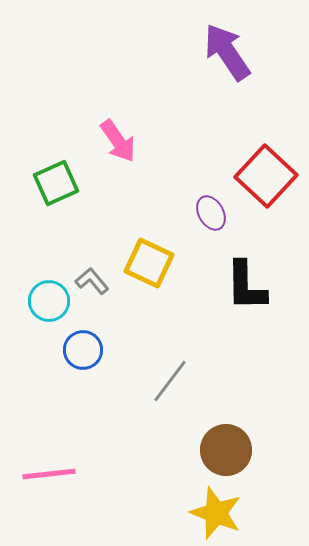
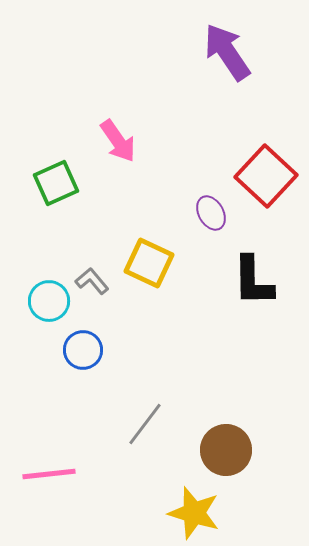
black L-shape: moved 7 px right, 5 px up
gray line: moved 25 px left, 43 px down
yellow star: moved 22 px left; rotated 4 degrees counterclockwise
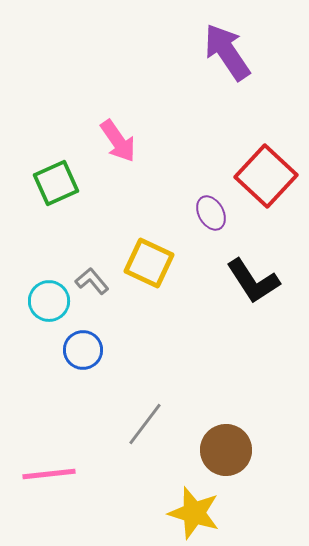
black L-shape: rotated 32 degrees counterclockwise
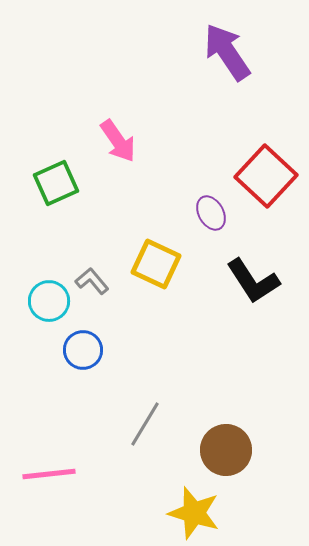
yellow square: moved 7 px right, 1 px down
gray line: rotated 6 degrees counterclockwise
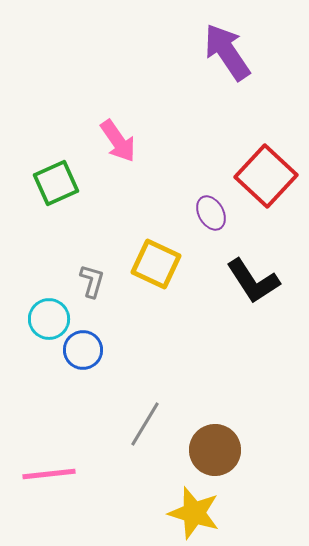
gray L-shape: rotated 56 degrees clockwise
cyan circle: moved 18 px down
brown circle: moved 11 px left
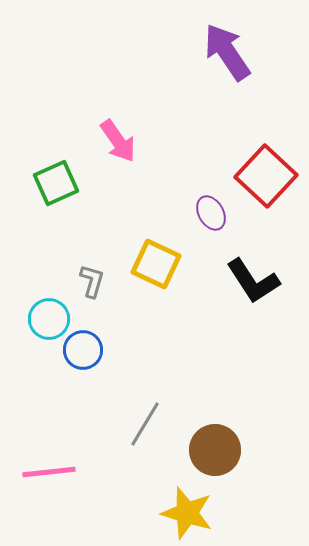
pink line: moved 2 px up
yellow star: moved 7 px left
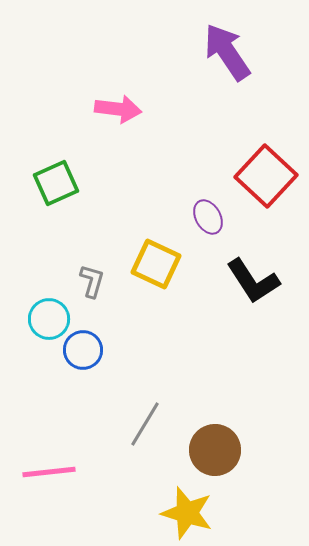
pink arrow: moved 32 px up; rotated 48 degrees counterclockwise
purple ellipse: moved 3 px left, 4 px down
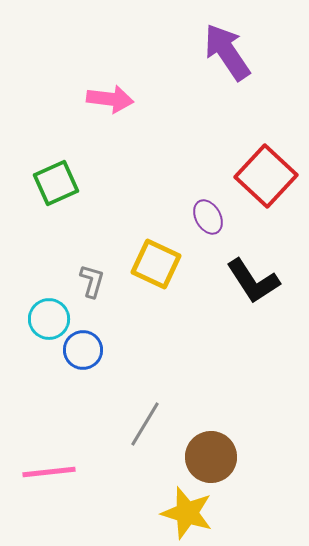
pink arrow: moved 8 px left, 10 px up
brown circle: moved 4 px left, 7 px down
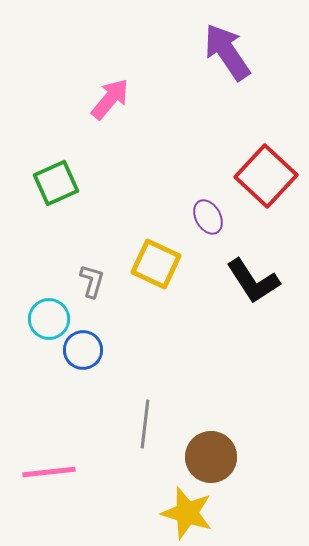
pink arrow: rotated 57 degrees counterclockwise
gray line: rotated 24 degrees counterclockwise
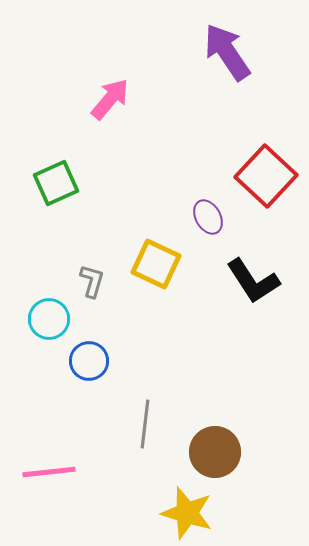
blue circle: moved 6 px right, 11 px down
brown circle: moved 4 px right, 5 px up
